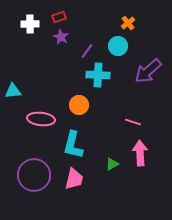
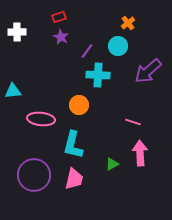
white cross: moved 13 px left, 8 px down
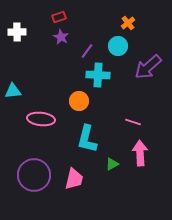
purple arrow: moved 4 px up
orange circle: moved 4 px up
cyan L-shape: moved 14 px right, 6 px up
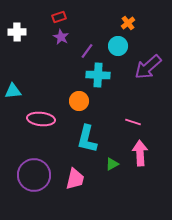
pink trapezoid: moved 1 px right
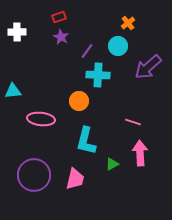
cyan L-shape: moved 1 px left, 2 px down
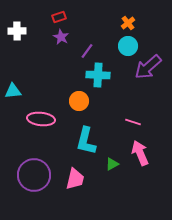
white cross: moved 1 px up
cyan circle: moved 10 px right
pink arrow: rotated 20 degrees counterclockwise
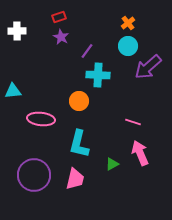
cyan L-shape: moved 7 px left, 3 px down
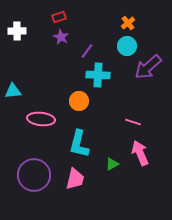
cyan circle: moved 1 px left
